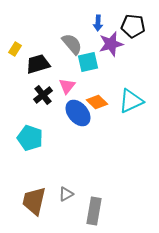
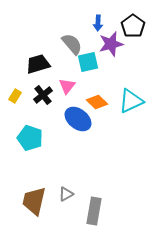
black pentagon: rotated 30 degrees clockwise
yellow rectangle: moved 47 px down
blue ellipse: moved 6 px down; rotated 12 degrees counterclockwise
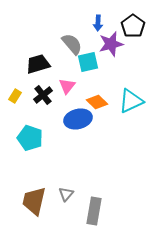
blue ellipse: rotated 52 degrees counterclockwise
gray triangle: rotated 21 degrees counterclockwise
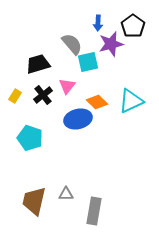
gray triangle: rotated 49 degrees clockwise
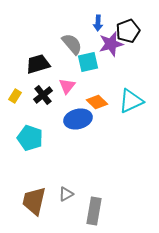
black pentagon: moved 5 px left, 5 px down; rotated 15 degrees clockwise
gray triangle: rotated 28 degrees counterclockwise
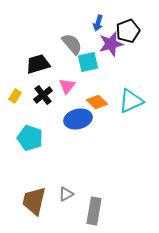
blue arrow: rotated 14 degrees clockwise
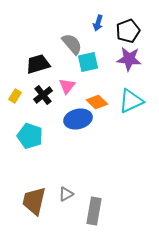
purple star: moved 18 px right, 15 px down; rotated 20 degrees clockwise
cyan pentagon: moved 2 px up
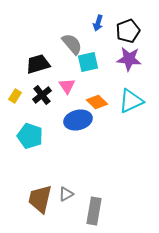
pink triangle: rotated 12 degrees counterclockwise
black cross: moved 1 px left
blue ellipse: moved 1 px down
brown trapezoid: moved 6 px right, 2 px up
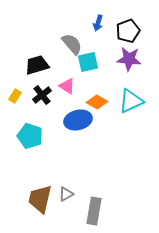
black trapezoid: moved 1 px left, 1 px down
pink triangle: rotated 24 degrees counterclockwise
orange diamond: rotated 15 degrees counterclockwise
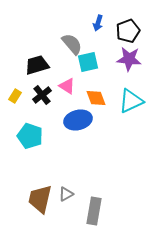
orange diamond: moved 1 px left, 4 px up; rotated 40 degrees clockwise
